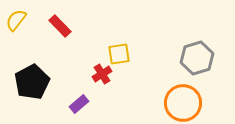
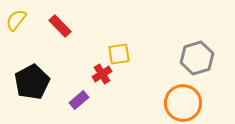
purple rectangle: moved 4 px up
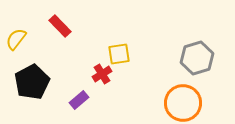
yellow semicircle: moved 19 px down
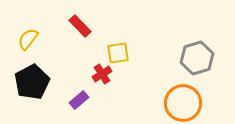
red rectangle: moved 20 px right
yellow semicircle: moved 12 px right
yellow square: moved 1 px left, 1 px up
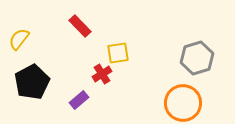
yellow semicircle: moved 9 px left
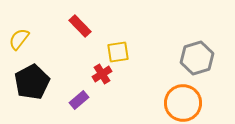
yellow square: moved 1 px up
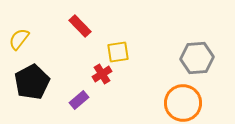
gray hexagon: rotated 12 degrees clockwise
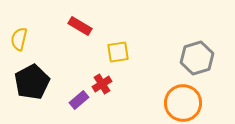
red rectangle: rotated 15 degrees counterclockwise
yellow semicircle: rotated 25 degrees counterclockwise
gray hexagon: rotated 12 degrees counterclockwise
red cross: moved 10 px down
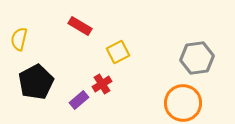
yellow square: rotated 20 degrees counterclockwise
gray hexagon: rotated 8 degrees clockwise
black pentagon: moved 4 px right
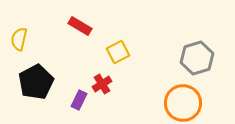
gray hexagon: rotated 8 degrees counterclockwise
purple rectangle: rotated 24 degrees counterclockwise
